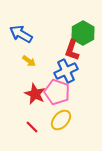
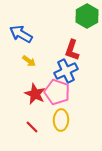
green hexagon: moved 4 px right, 17 px up
yellow ellipse: rotated 40 degrees counterclockwise
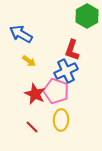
pink pentagon: moved 1 px left, 1 px up
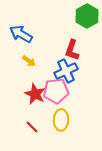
pink pentagon: rotated 25 degrees counterclockwise
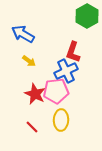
blue arrow: moved 2 px right
red L-shape: moved 1 px right, 2 px down
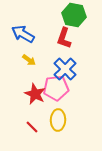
green hexagon: moved 13 px left, 1 px up; rotated 20 degrees counterclockwise
red L-shape: moved 9 px left, 14 px up
yellow arrow: moved 1 px up
blue cross: moved 1 px left, 2 px up; rotated 20 degrees counterclockwise
pink pentagon: moved 3 px up
yellow ellipse: moved 3 px left
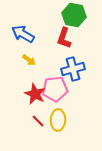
blue cross: moved 8 px right; rotated 30 degrees clockwise
pink pentagon: moved 1 px left, 1 px down
red line: moved 6 px right, 6 px up
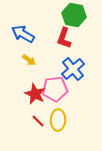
blue cross: rotated 25 degrees counterclockwise
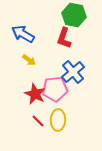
blue cross: moved 3 px down
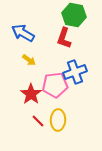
blue arrow: moved 1 px up
blue cross: moved 2 px right; rotated 20 degrees clockwise
pink pentagon: moved 4 px up
red star: moved 4 px left; rotated 10 degrees clockwise
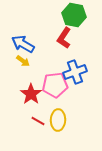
blue arrow: moved 11 px down
red L-shape: rotated 15 degrees clockwise
yellow arrow: moved 6 px left, 1 px down
red line: rotated 16 degrees counterclockwise
